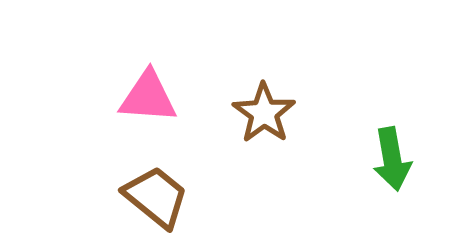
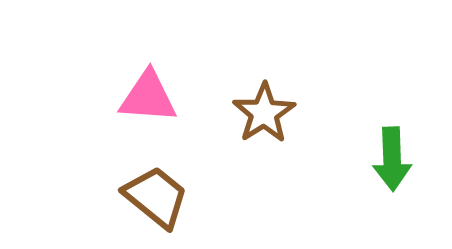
brown star: rotated 4 degrees clockwise
green arrow: rotated 8 degrees clockwise
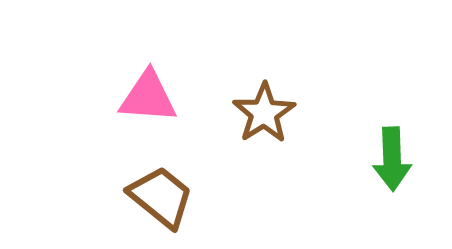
brown trapezoid: moved 5 px right
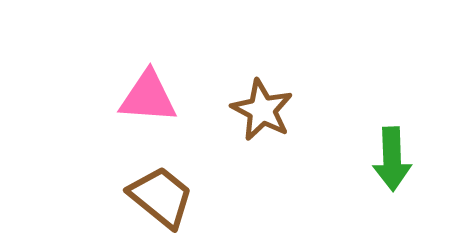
brown star: moved 2 px left, 3 px up; rotated 12 degrees counterclockwise
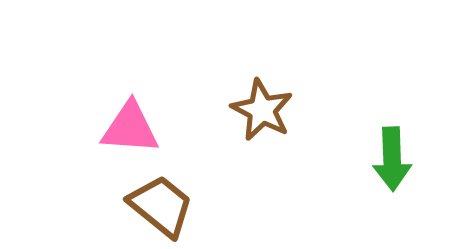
pink triangle: moved 18 px left, 31 px down
brown trapezoid: moved 9 px down
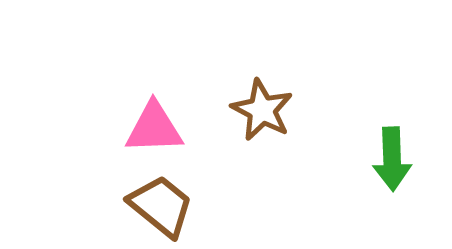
pink triangle: moved 24 px right; rotated 6 degrees counterclockwise
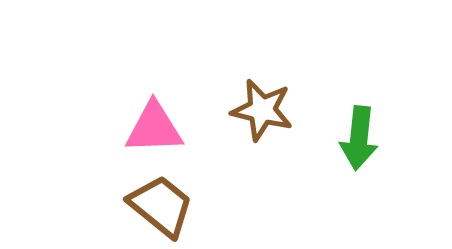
brown star: rotated 14 degrees counterclockwise
green arrow: moved 33 px left, 21 px up; rotated 8 degrees clockwise
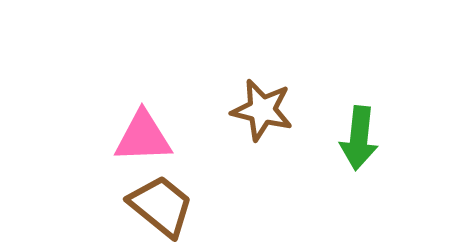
pink triangle: moved 11 px left, 9 px down
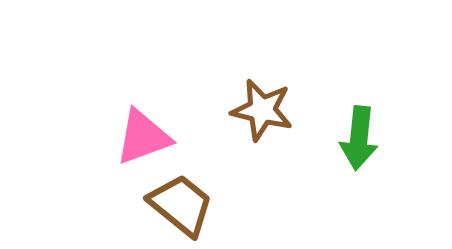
pink triangle: rotated 18 degrees counterclockwise
brown trapezoid: moved 20 px right, 1 px up
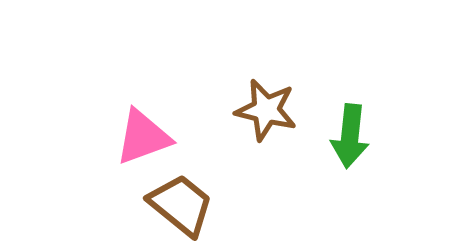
brown star: moved 4 px right
green arrow: moved 9 px left, 2 px up
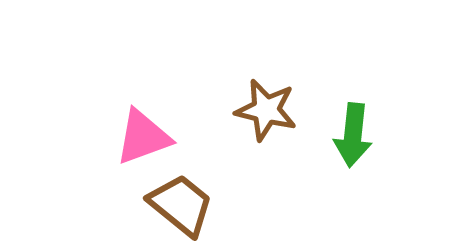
green arrow: moved 3 px right, 1 px up
